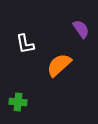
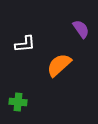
white L-shape: rotated 85 degrees counterclockwise
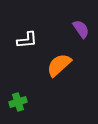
white L-shape: moved 2 px right, 4 px up
green cross: rotated 24 degrees counterclockwise
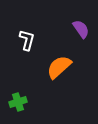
white L-shape: rotated 70 degrees counterclockwise
orange semicircle: moved 2 px down
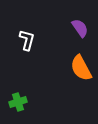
purple semicircle: moved 1 px left, 1 px up
orange semicircle: moved 22 px right, 1 px down; rotated 76 degrees counterclockwise
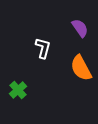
white L-shape: moved 16 px right, 8 px down
green cross: moved 12 px up; rotated 24 degrees counterclockwise
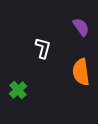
purple semicircle: moved 1 px right, 1 px up
orange semicircle: moved 4 px down; rotated 20 degrees clockwise
